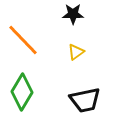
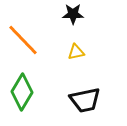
yellow triangle: rotated 24 degrees clockwise
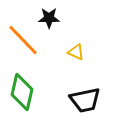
black star: moved 24 px left, 4 px down
yellow triangle: rotated 36 degrees clockwise
green diamond: rotated 18 degrees counterclockwise
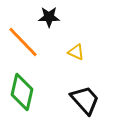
black star: moved 1 px up
orange line: moved 2 px down
black trapezoid: rotated 120 degrees counterclockwise
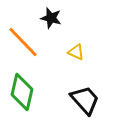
black star: moved 2 px right, 1 px down; rotated 15 degrees clockwise
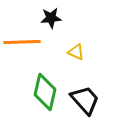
black star: rotated 20 degrees counterclockwise
orange line: moved 1 px left; rotated 48 degrees counterclockwise
green diamond: moved 23 px right
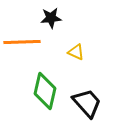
green diamond: moved 1 px up
black trapezoid: moved 2 px right, 3 px down
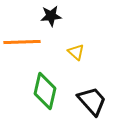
black star: moved 2 px up
yellow triangle: rotated 18 degrees clockwise
black trapezoid: moved 5 px right, 2 px up
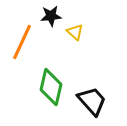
orange line: rotated 63 degrees counterclockwise
yellow triangle: moved 1 px left, 20 px up
green diamond: moved 6 px right, 4 px up
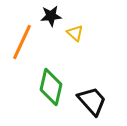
yellow triangle: moved 1 px down
